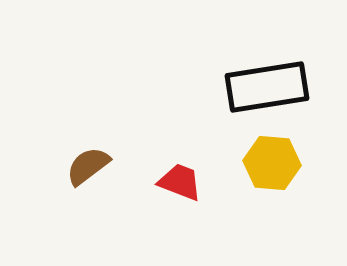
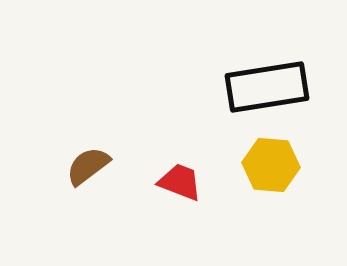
yellow hexagon: moved 1 px left, 2 px down
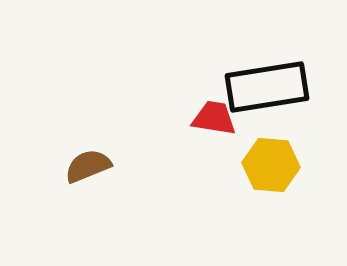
brown semicircle: rotated 15 degrees clockwise
red trapezoid: moved 34 px right, 64 px up; rotated 12 degrees counterclockwise
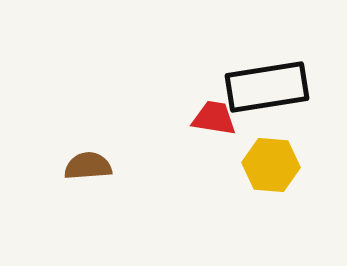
brown semicircle: rotated 18 degrees clockwise
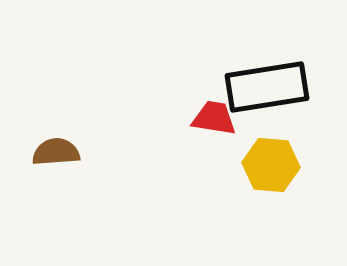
brown semicircle: moved 32 px left, 14 px up
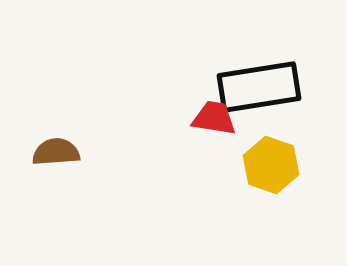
black rectangle: moved 8 px left
yellow hexagon: rotated 14 degrees clockwise
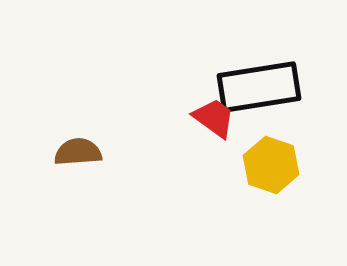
red trapezoid: rotated 27 degrees clockwise
brown semicircle: moved 22 px right
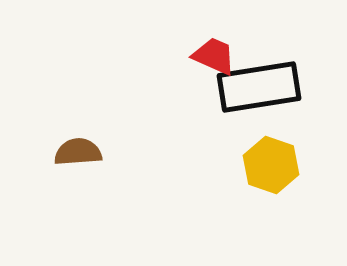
red trapezoid: moved 62 px up; rotated 12 degrees counterclockwise
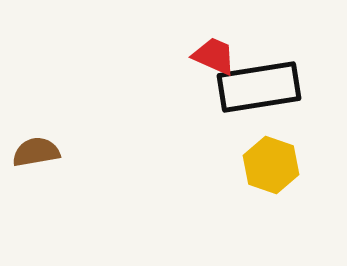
brown semicircle: moved 42 px left; rotated 6 degrees counterclockwise
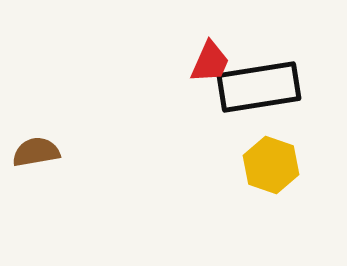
red trapezoid: moved 4 px left, 6 px down; rotated 90 degrees clockwise
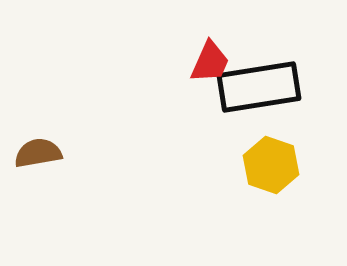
brown semicircle: moved 2 px right, 1 px down
